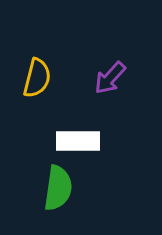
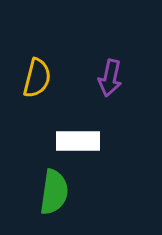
purple arrow: rotated 30 degrees counterclockwise
green semicircle: moved 4 px left, 4 px down
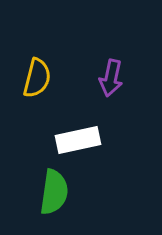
purple arrow: moved 1 px right
white rectangle: moved 1 px up; rotated 12 degrees counterclockwise
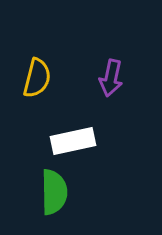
white rectangle: moved 5 px left, 1 px down
green semicircle: rotated 9 degrees counterclockwise
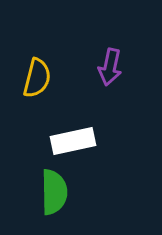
purple arrow: moved 1 px left, 11 px up
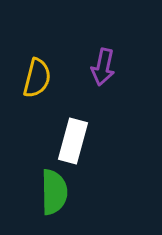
purple arrow: moved 7 px left
white rectangle: rotated 63 degrees counterclockwise
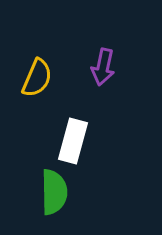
yellow semicircle: rotated 9 degrees clockwise
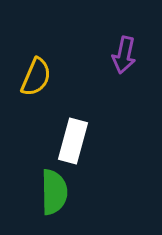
purple arrow: moved 21 px right, 12 px up
yellow semicircle: moved 1 px left, 1 px up
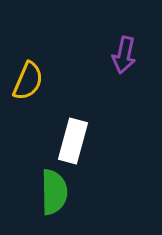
yellow semicircle: moved 8 px left, 4 px down
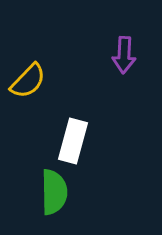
purple arrow: rotated 9 degrees counterclockwise
yellow semicircle: rotated 21 degrees clockwise
